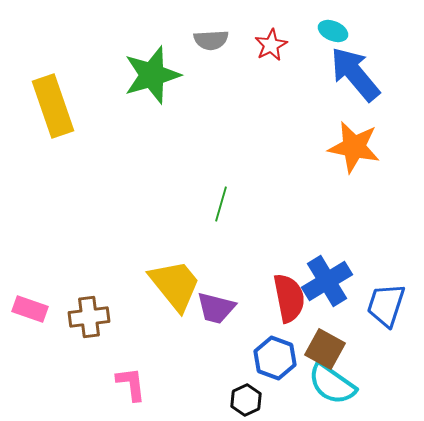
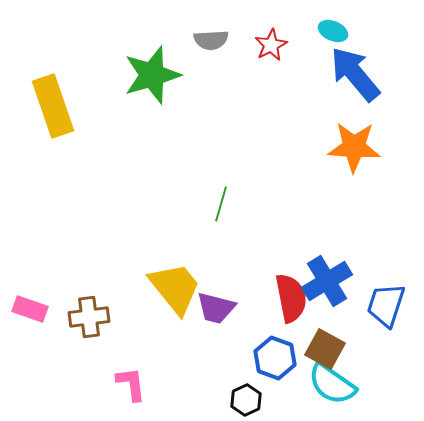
orange star: rotated 8 degrees counterclockwise
yellow trapezoid: moved 3 px down
red semicircle: moved 2 px right
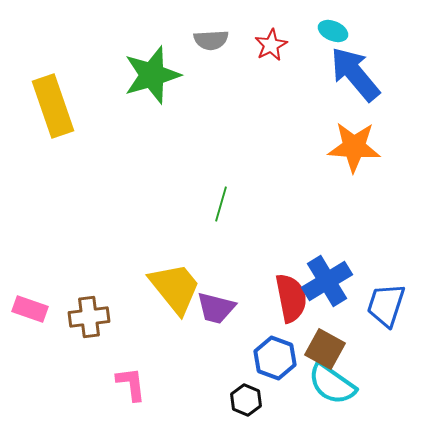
black hexagon: rotated 12 degrees counterclockwise
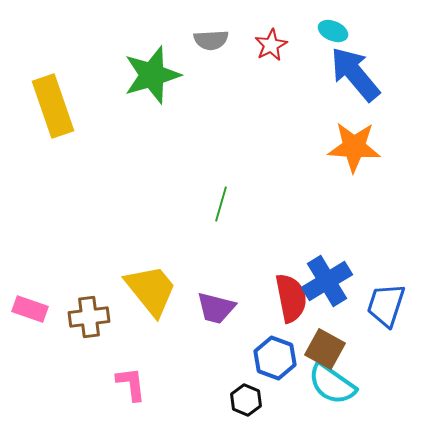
yellow trapezoid: moved 24 px left, 2 px down
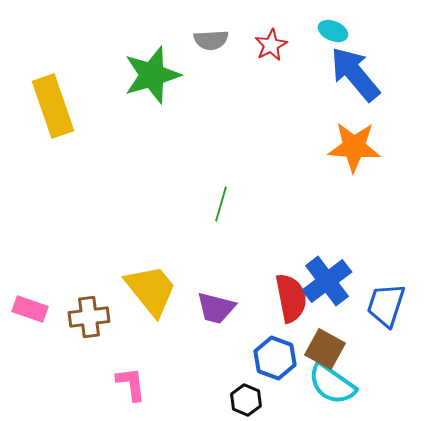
blue cross: rotated 6 degrees counterclockwise
